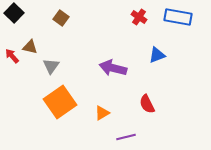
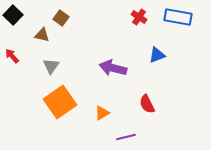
black square: moved 1 px left, 2 px down
brown triangle: moved 12 px right, 12 px up
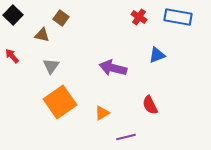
red semicircle: moved 3 px right, 1 px down
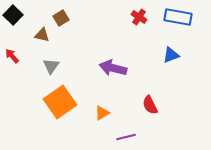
brown square: rotated 21 degrees clockwise
blue triangle: moved 14 px right
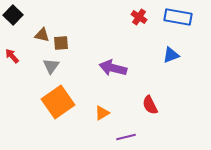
brown square: moved 25 px down; rotated 28 degrees clockwise
orange square: moved 2 px left
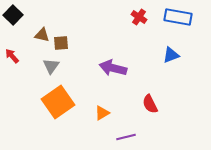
red semicircle: moved 1 px up
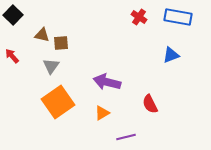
purple arrow: moved 6 px left, 14 px down
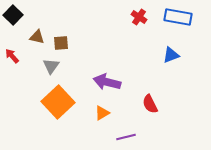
brown triangle: moved 5 px left, 2 px down
orange square: rotated 8 degrees counterclockwise
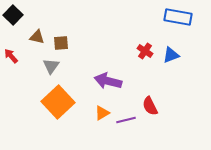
red cross: moved 6 px right, 34 px down
red arrow: moved 1 px left
purple arrow: moved 1 px right, 1 px up
red semicircle: moved 2 px down
purple line: moved 17 px up
